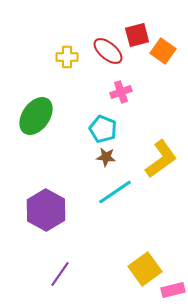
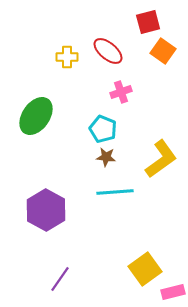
red square: moved 11 px right, 13 px up
cyan line: rotated 30 degrees clockwise
purple line: moved 5 px down
pink rectangle: moved 2 px down
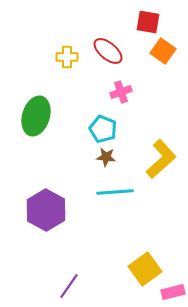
red square: rotated 25 degrees clockwise
green ellipse: rotated 18 degrees counterclockwise
yellow L-shape: rotated 6 degrees counterclockwise
purple line: moved 9 px right, 7 px down
